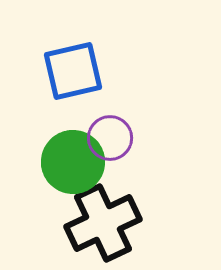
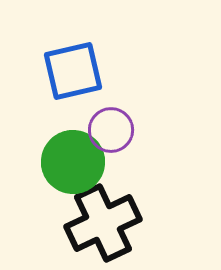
purple circle: moved 1 px right, 8 px up
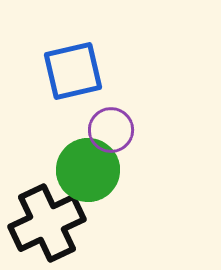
green circle: moved 15 px right, 8 px down
black cross: moved 56 px left
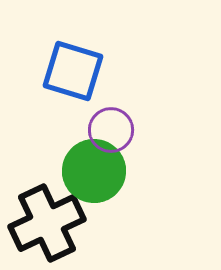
blue square: rotated 30 degrees clockwise
green circle: moved 6 px right, 1 px down
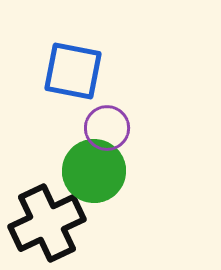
blue square: rotated 6 degrees counterclockwise
purple circle: moved 4 px left, 2 px up
